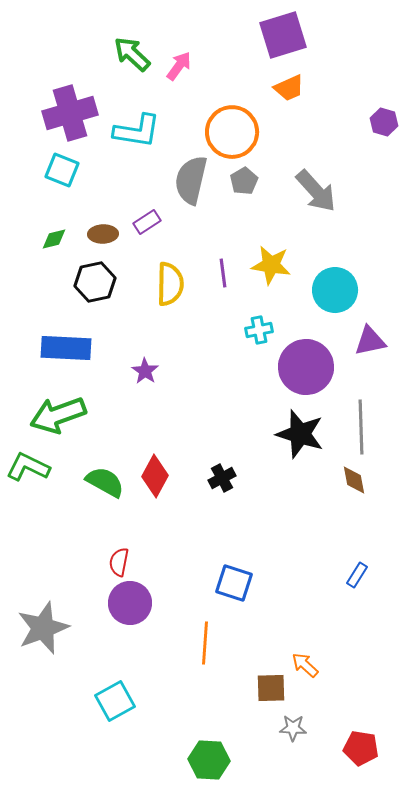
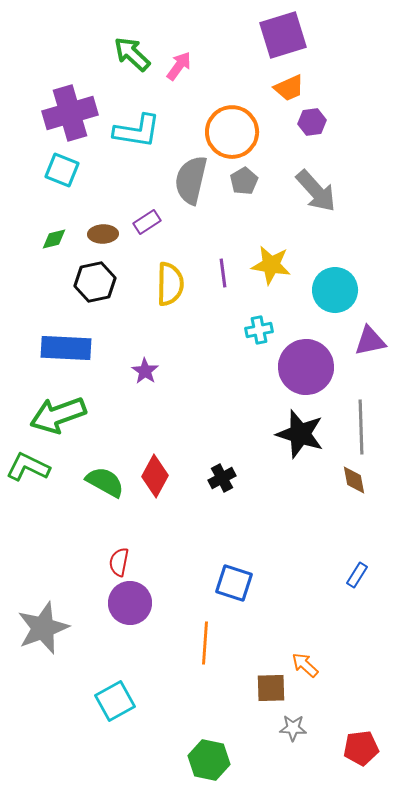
purple hexagon at (384, 122): moved 72 px left; rotated 24 degrees counterclockwise
red pentagon at (361, 748): rotated 16 degrees counterclockwise
green hexagon at (209, 760): rotated 9 degrees clockwise
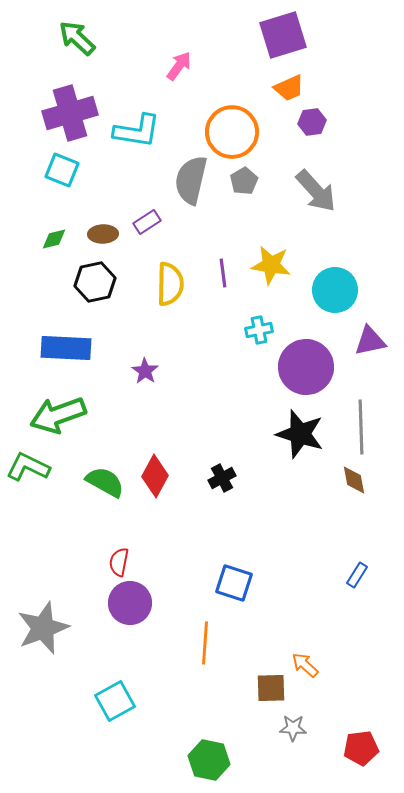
green arrow at (132, 54): moved 55 px left, 16 px up
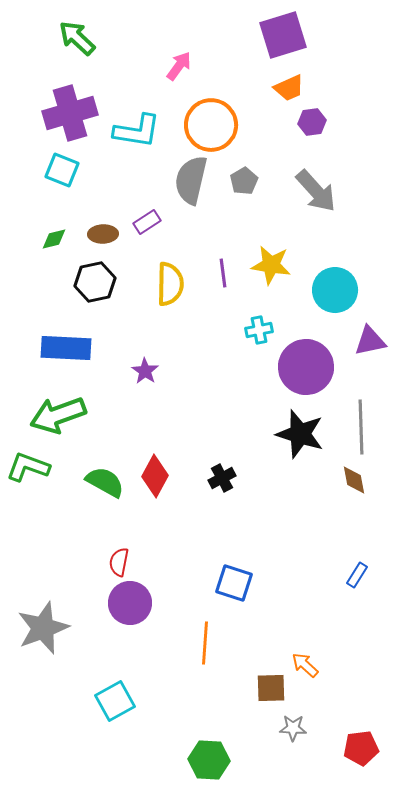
orange circle at (232, 132): moved 21 px left, 7 px up
green L-shape at (28, 467): rotated 6 degrees counterclockwise
green hexagon at (209, 760): rotated 9 degrees counterclockwise
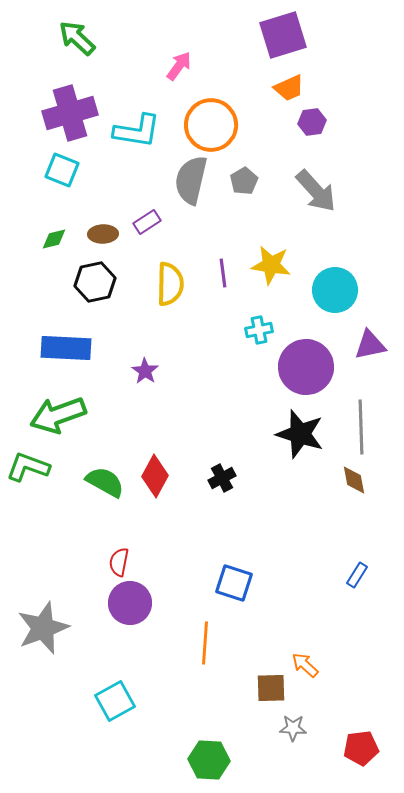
purple triangle at (370, 341): moved 4 px down
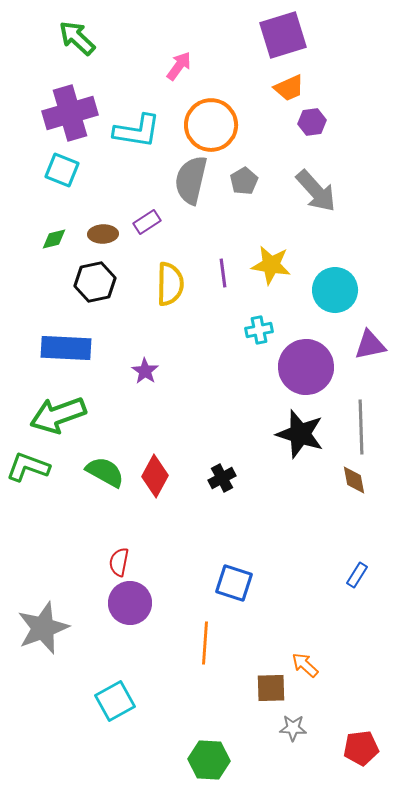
green semicircle at (105, 482): moved 10 px up
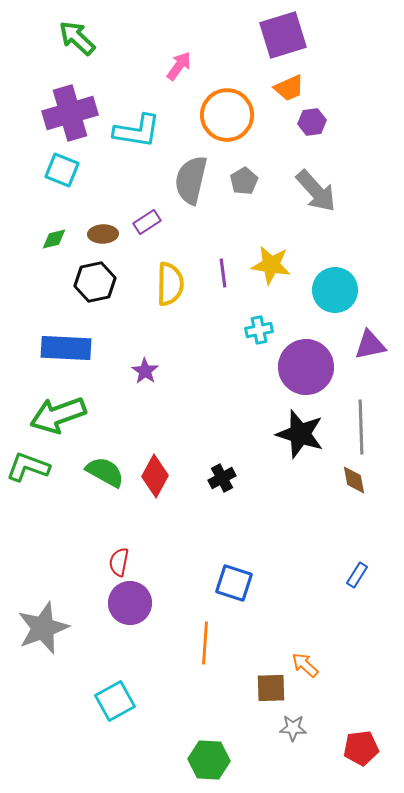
orange circle at (211, 125): moved 16 px right, 10 px up
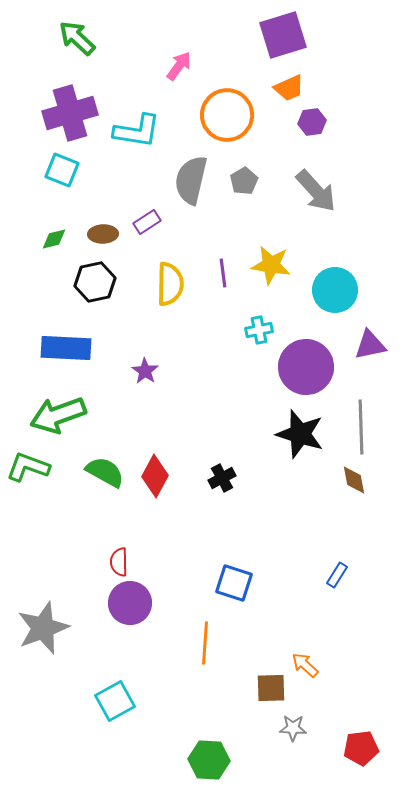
red semicircle at (119, 562): rotated 12 degrees counterclockwise
blue rectangle at (357, 575): moved 20 px left
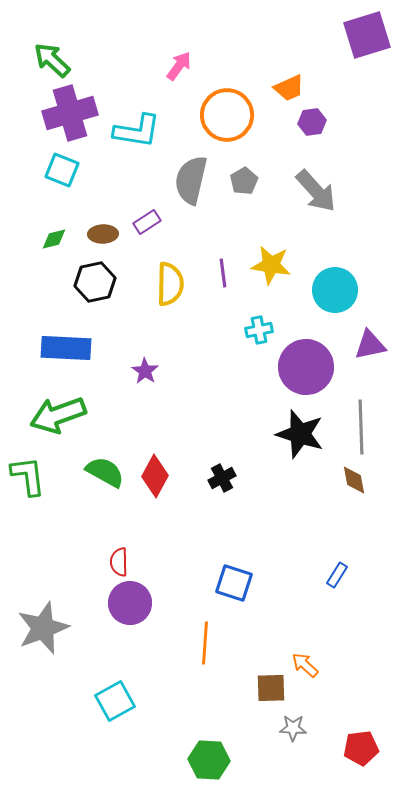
purple square at (283, 35): moved 84 px right
green arrow at (77, 38): moved 25 px left, 22 px down
green L-shape at (28, 467): moved 9 px down; rotated 63 degrees clockwise
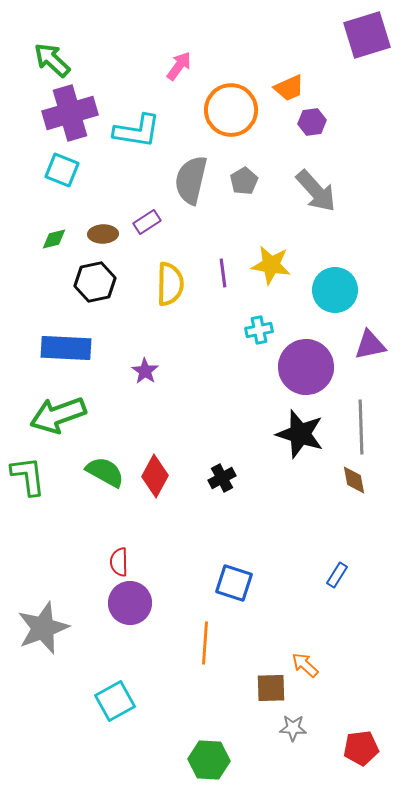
orange circle at (227, 115): moved 4 px right, 5 px up
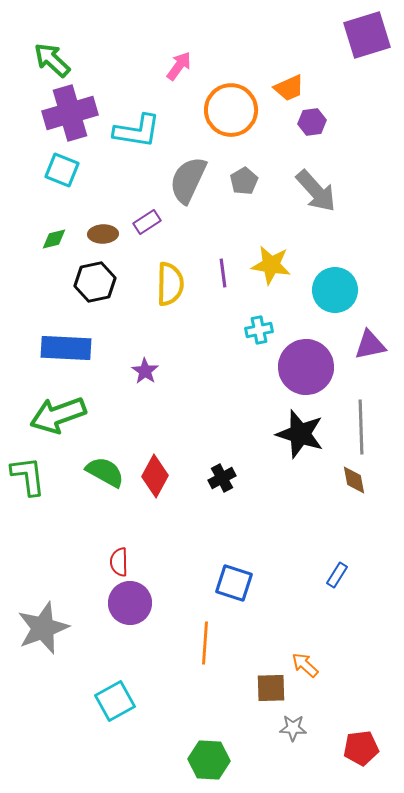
gray semicircle at (191, 180): moved 3 px left; rotated 12 degrees clockwise
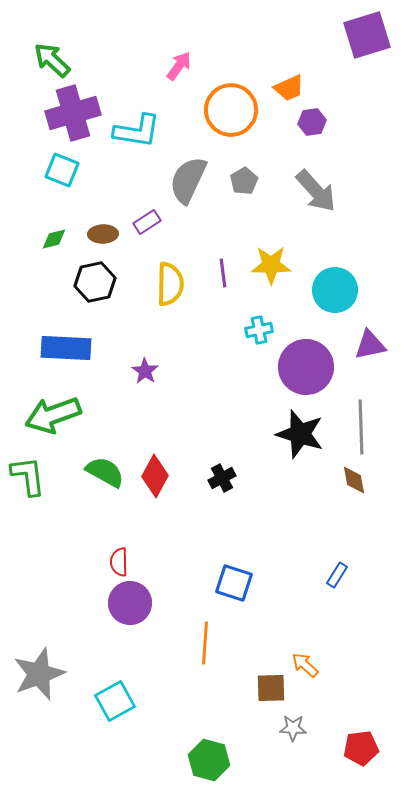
purple cross at (70, 113): moved 3 px right
yellow star at (271, 265): rotated 9 degrees counterclockwise
green arrow at (58, 415): moved 5 px left
gray star at (43, 628): moved 4 px left, 46 px down
green hexagon at (209, 760): rotated 12 degrees clockwise
